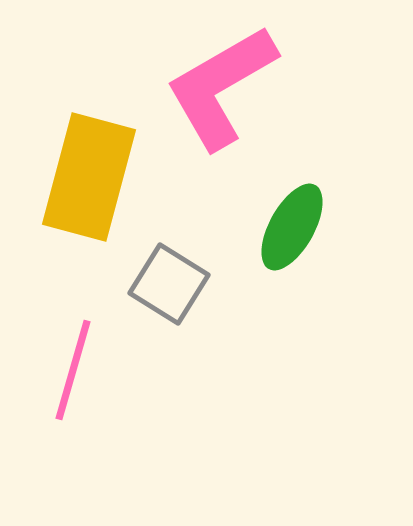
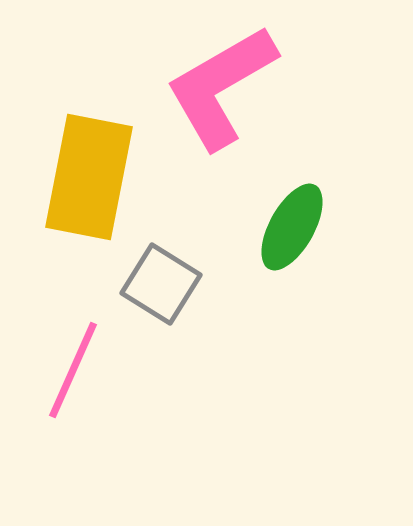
yellow rectangle: rotated 4 degrees counterclockwise
gray square: moved 8 px left
pink line: rotated 8 degrees clockwise
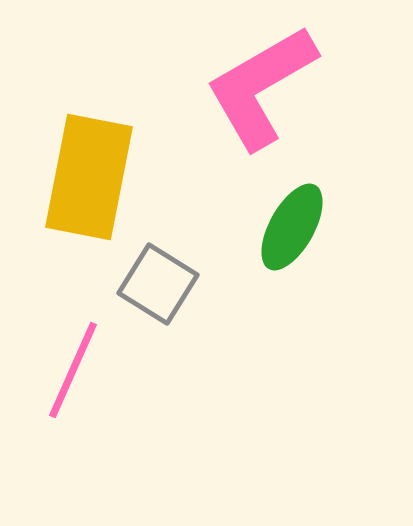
pink L-shape: moved 40 px right
gray square: moved 3 px left
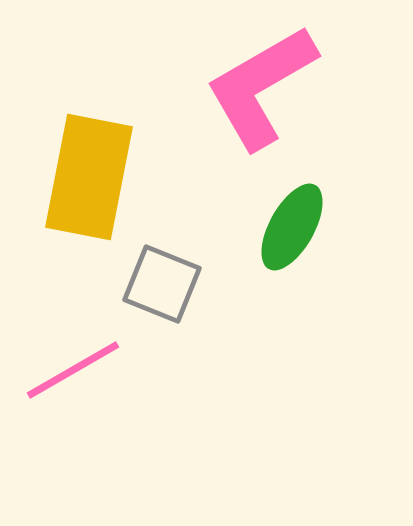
gray square: moved 4 px right; rotated 10 degrees counterclockwise
pink line: rotated 36 degrees clockwise
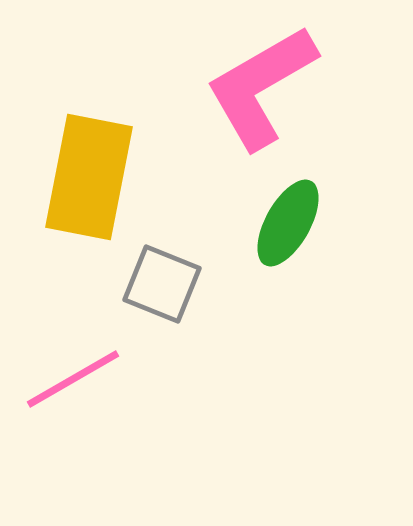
green ellipse: moved 4 px left, 4 px up
pink line: moved 9 px down
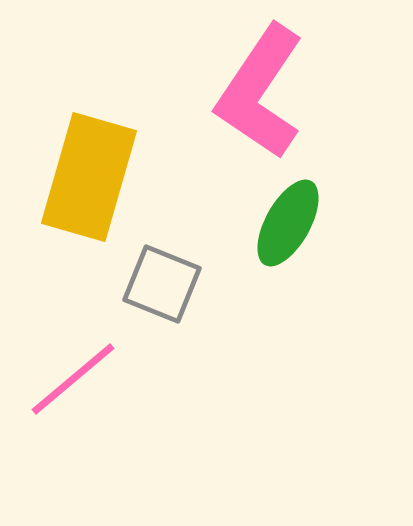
pink L-shape: moved 1 px left, 5 px down; rotated 26 degrees counterclockwise
yellow rectangle: rotated 5 degrees clockwise
pink line: rotated 10 degrees counterclockwise
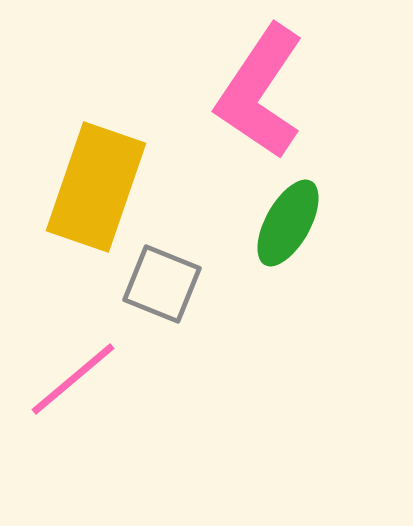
yellow rectangle: moved 7 px right, 10 px down; rotated 3 degrees clockwise
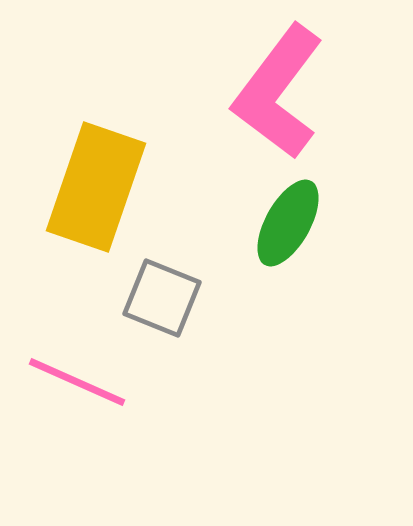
pink L-shape: moved 18 px right; rotated 3 degrees clockwise
gray square: moved 14 px down
pink line: moved 4 px right, 3 px down; rotated 64 degrees clockwise
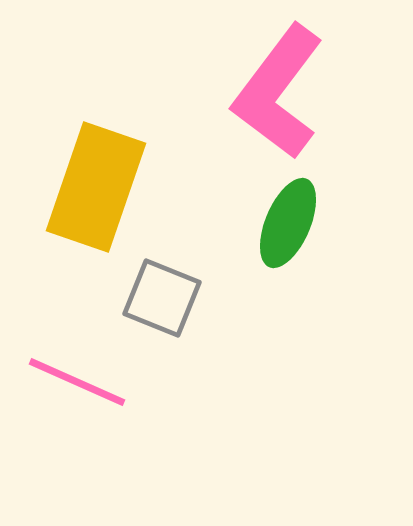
green ellipse: rotated 6 degrees counterclockwise
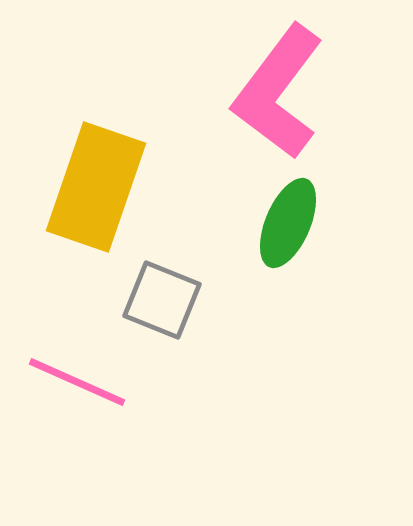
gray square: moved 2 px down
